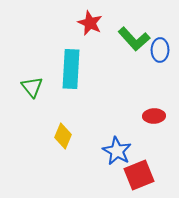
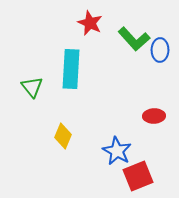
red square: moved 1 px left, 1 px down
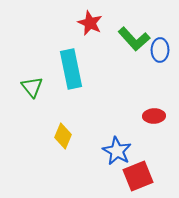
cyan rectangle: rotated 15 degrees counterclockwise
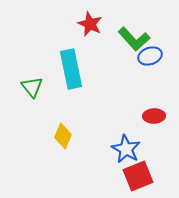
red star: moved 1 px down
blue ellipse: moved 10 px left, 6 px down; rotated 70 degrees clockwise
blue star: moved 9 px right, 2 px up
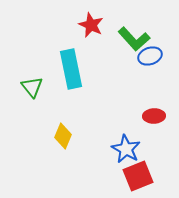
red star: moved 1 px right, 1 px down
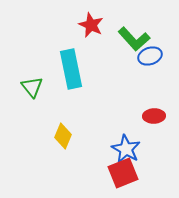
red square: moved 15 px left, 3 px up
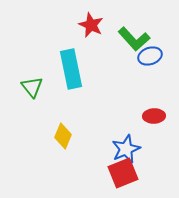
blue star: rotated 20 degrees clockwise
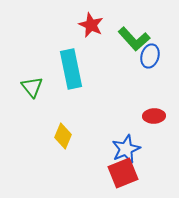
blue ellipse: rotated 55 degrees counterclockwise
